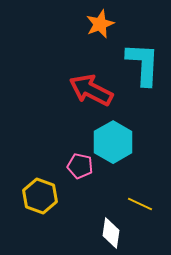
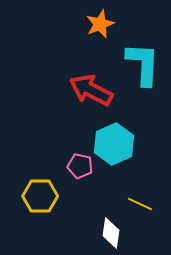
cyan hexagon: moved 1 px right, 2 px down; rotated 6 degrees clockwise
yellow hexagon: rotated 20 degrees counterclockwise
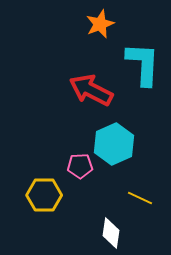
pink pentagon: rotated 15 degrees counterclockwise
yellow hexagon: moved 4 px right, 1 px up
yellow line: moved 6 px up
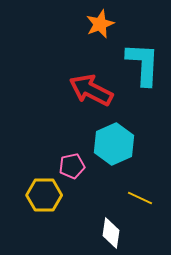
pink pentagon: moved 8 px left; rotated 10 degrees counterclockwise
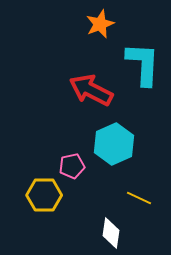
yellow line: moved 1 px left
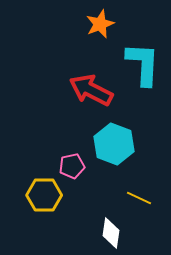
cyan hexagon: rotated 15 degrees counterclockwise
